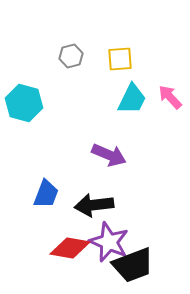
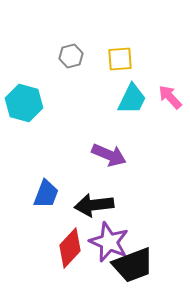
red diamond: rotated 57 degrees counterclockwise
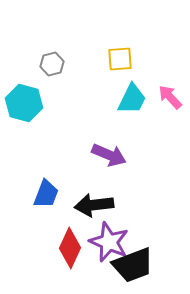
gray hexagon: moved 19 px left, 8 px down
red diamond: rotated 18 degrees counterclockwise
